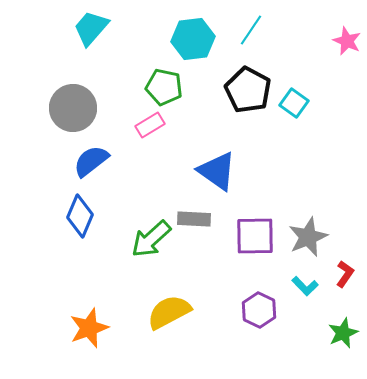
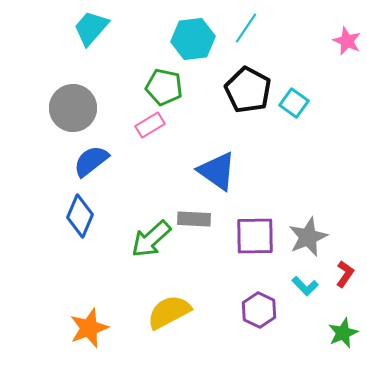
cyan line: moved 5 px left, 2 px up
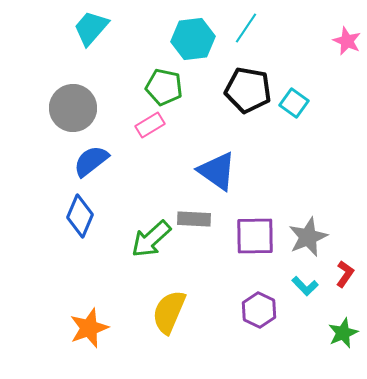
black pentagon: rotated 18 degrees counterclockwise
yellow semicircle: rotated 39 degrees counterclockwise
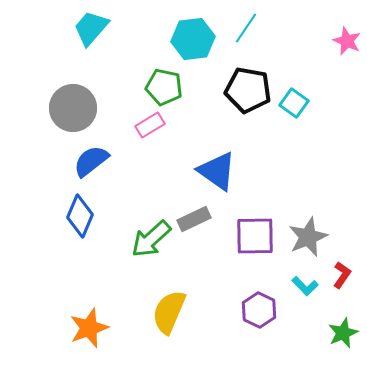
gray rectangle: rotated 28 degrees counterclockwise
red L-shape: moved 3 px left, 1 px down
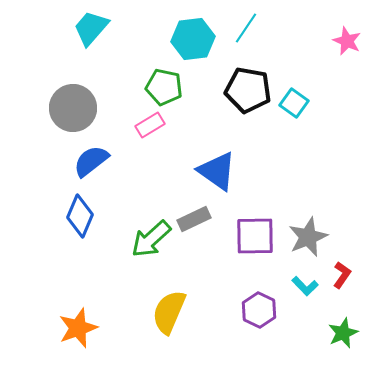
orange star: moved 11 px left
